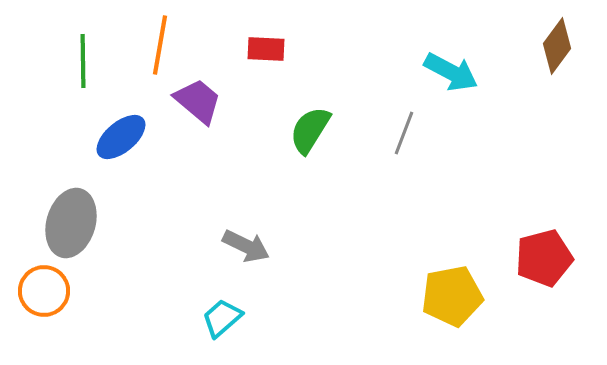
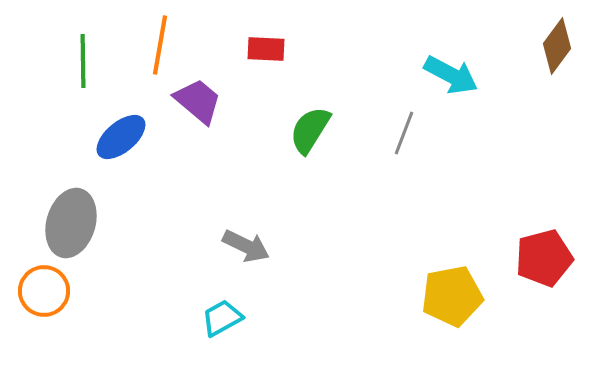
cyan arrow: moved 3 px down
cyan trapezoid: rotated 12 degrees clockwise
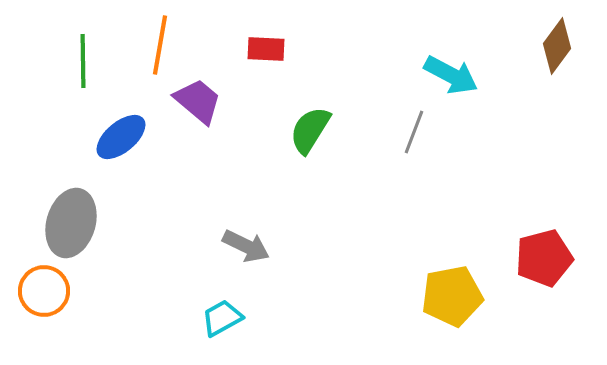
gray line: moved 10 px right, 1 px up
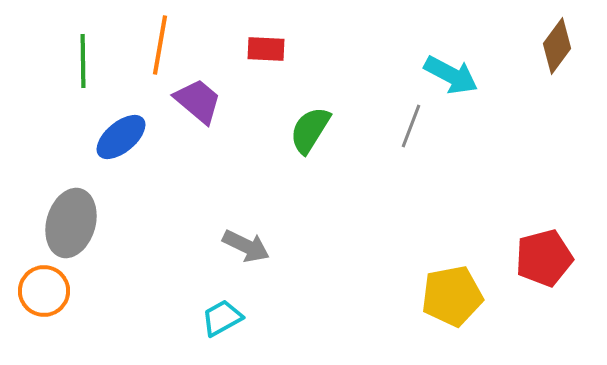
gray line: moved 3 px left, 6 px up
